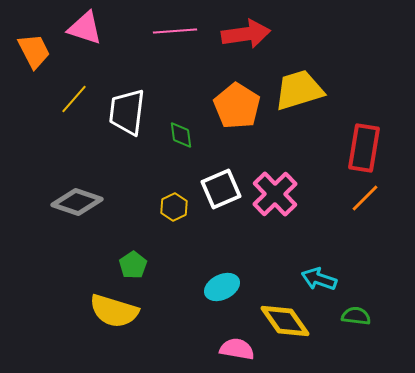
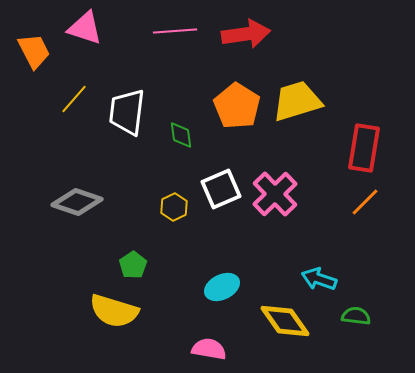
yellow trapezoid: moved 2 px left, 11 px down
orange line: moved 4 px down
pink semicircle: moved 28 px left
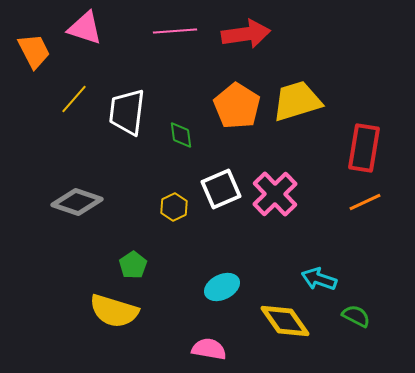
orange line: rotated 20 degrees clockwise
green semicircle: rotated 20 degrees clockwise
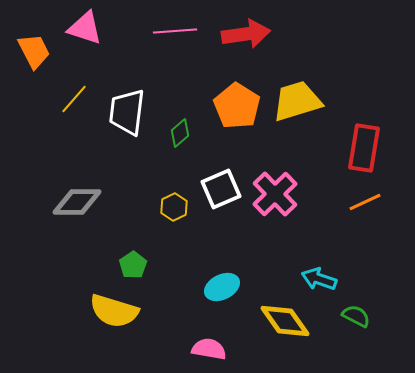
green diamond: moved 1 px left, 2 px up; rotated 56 degrees clockwise
gray diamond: rotated 18 degrees counterclockwise
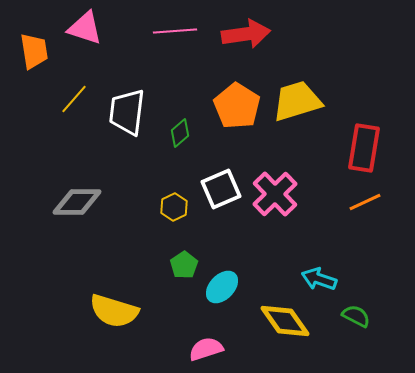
orange trapezoid: rotated 18 degrees clockwise
green pentagon: moved 51 px right
cyan ellipse: rotated 20 degrees counterclockwise
pink semicircle: moved 3 px left; rotated 28 degrees counterclockwise
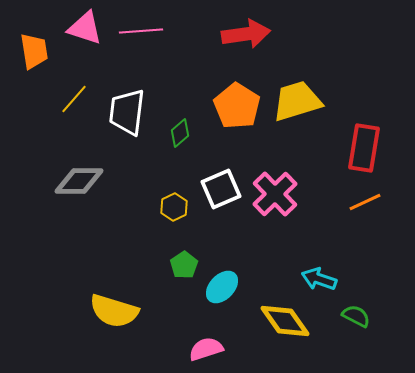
pink line: moved 34 px left
gray diamond: moved 2 px right, 21 px up
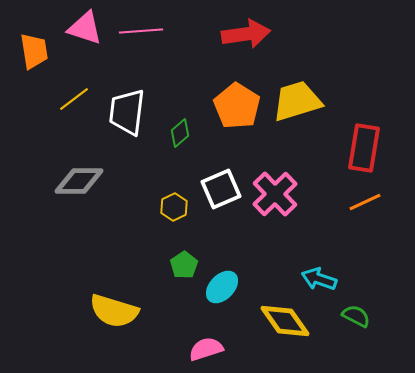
yellow line: rotated 12 degrees clockwise
